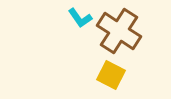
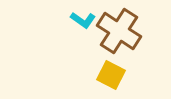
cyan L-shape: moved 3 px right, 2 px down; rotated 20 degrees counterclockwise
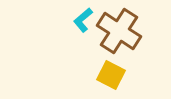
cyan L-shape: rotated 105 degrees clockwise
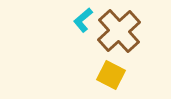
brown cross: rotated 15 degrees clockwise
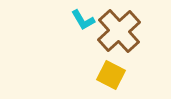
cyan L-shape: rotated 80 degrees counterclockwise
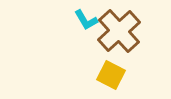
cyan L-shape: moved 3 px right
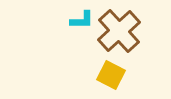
cyan L-shape: moved 4 px left; rotated 60 degrees counterclockwise
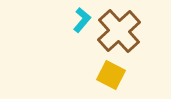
cyan L-shape: rotated 50 degrees counterclockwise
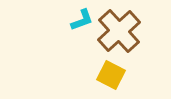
cyan L-shape: rotated 30 degrees clockwise
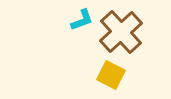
brown cross: moved 2 px right, 1 px down
